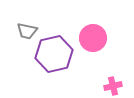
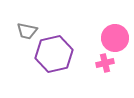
pink circle: moved 22 px right
pink cross: moved 8 px left, 23 px up
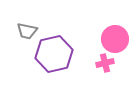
pink circle: moved 1 px down
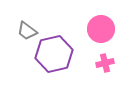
gray trapezoid: rotated 25 degrees clockwise
pink circle: moved 14 px left, 10 px up
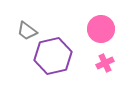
purple hexagon: moved 1 px left, 2 px down
pink cross: rotated 12 degrees counterclockwise
